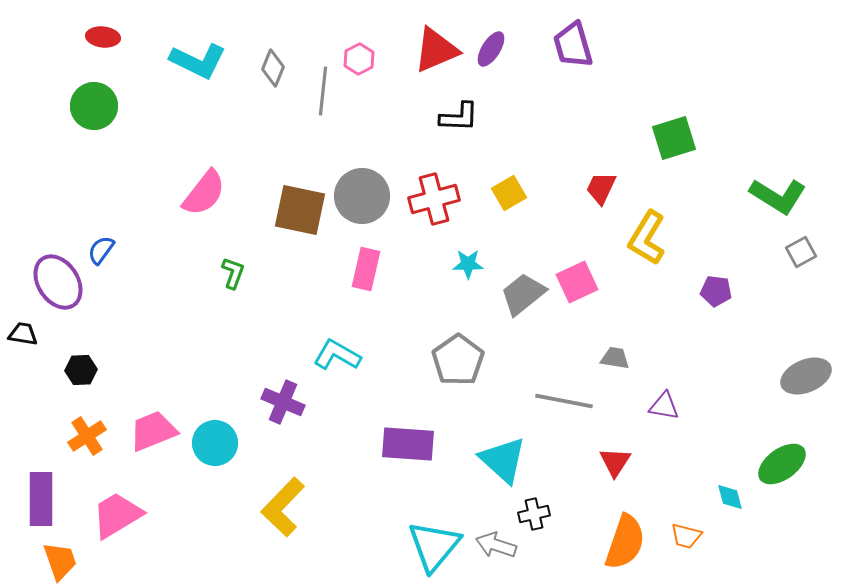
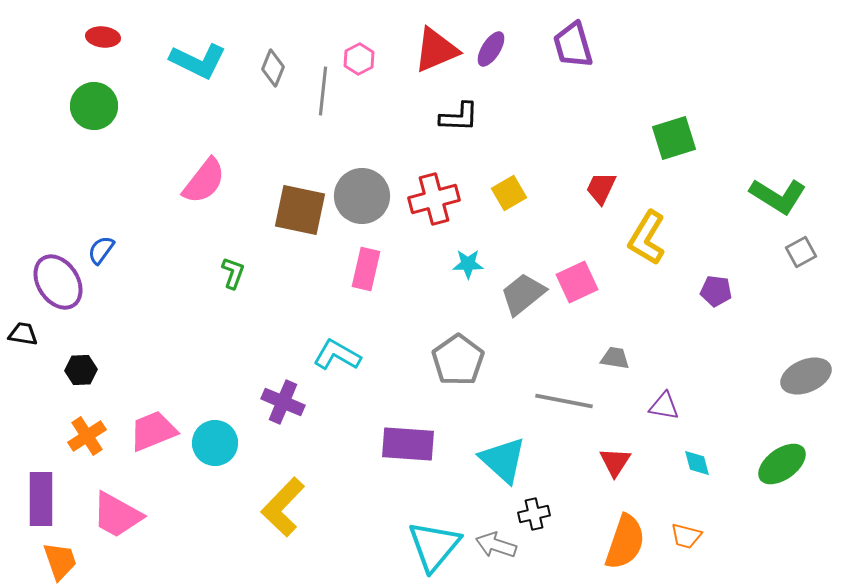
pink semicircle at (204, 193): moved 12 px up
cyan diamond at (730, 497): moved 33 px left, 34 px up
pink trapezoid at (117, 515): rotated 120 degrees counterclockwise
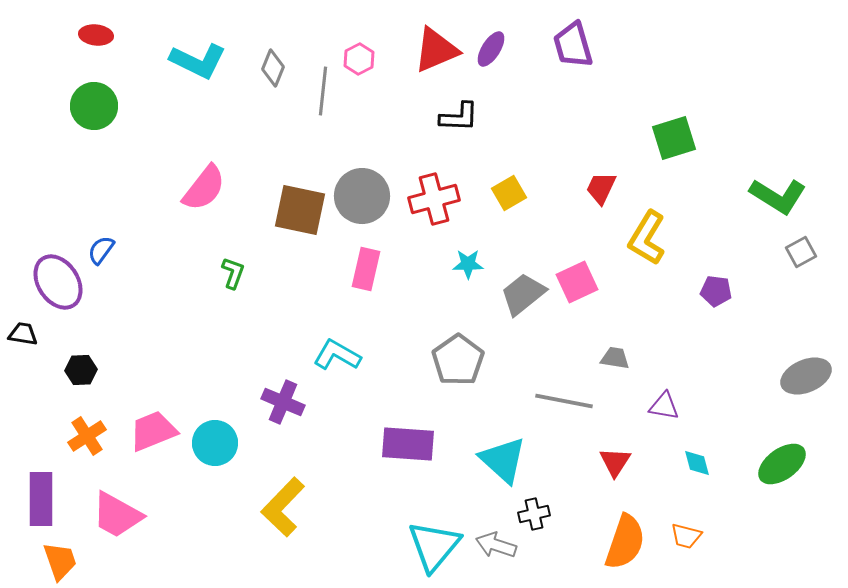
red ellipse at (103, 37): moved 7 px left, 2 px up
pink semicircle at (204, 181): moved 7 px down
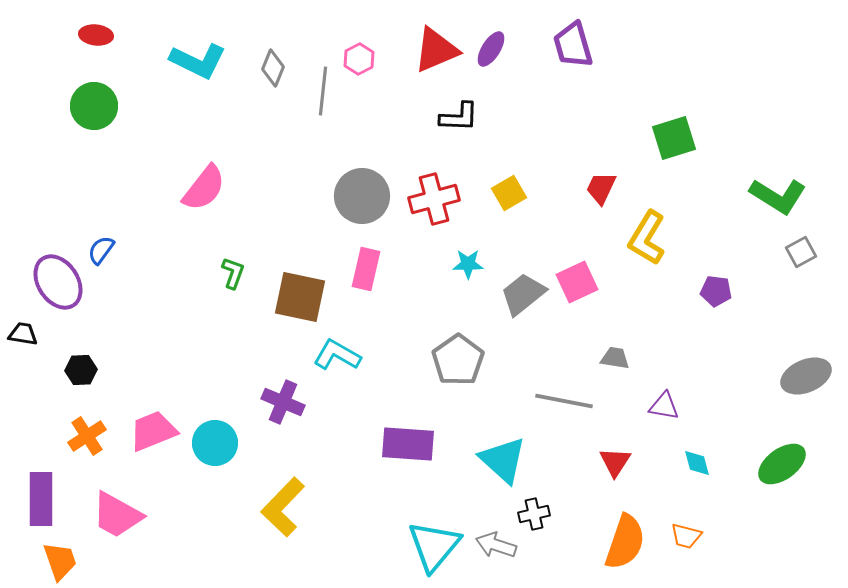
brown square at (300, 210): moved 87 px down
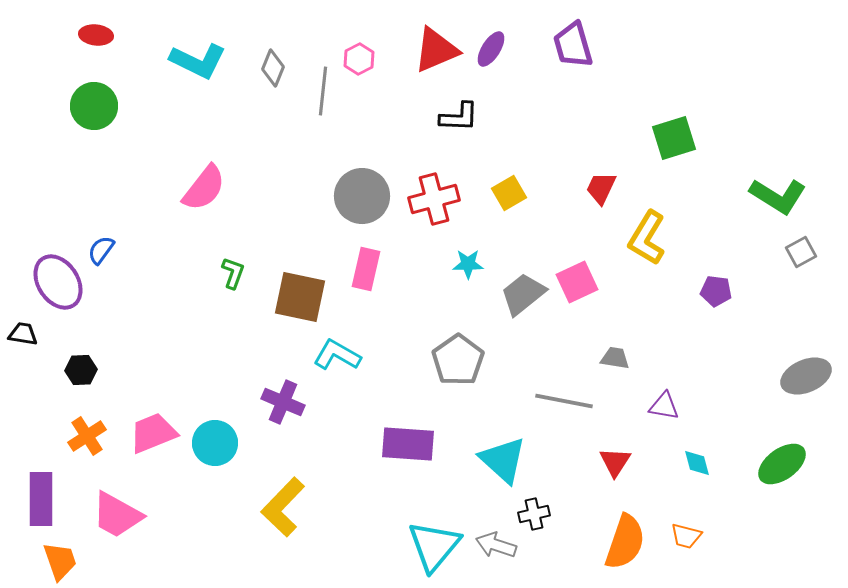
pink trapezoid at (153, 431): moved 2 px down
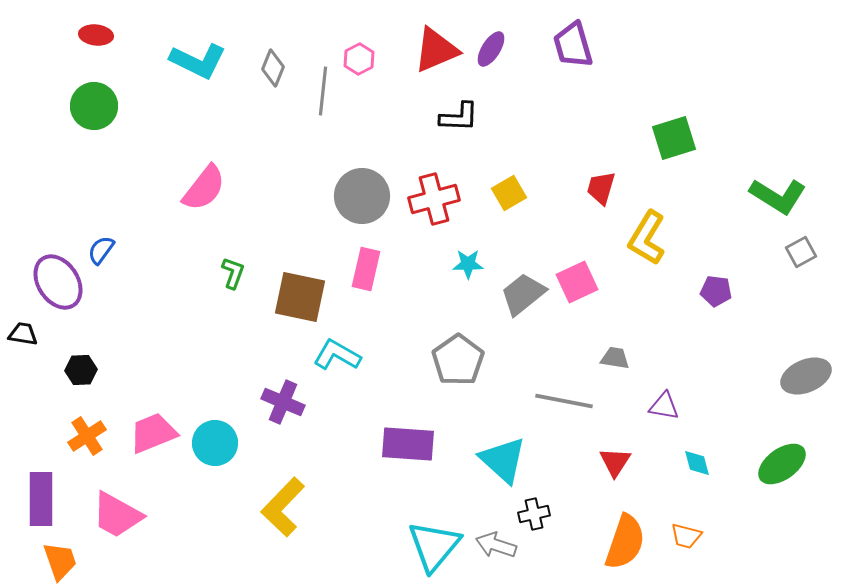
red trapezoid at (601, 188): rotated 9 degrees counterclockwise
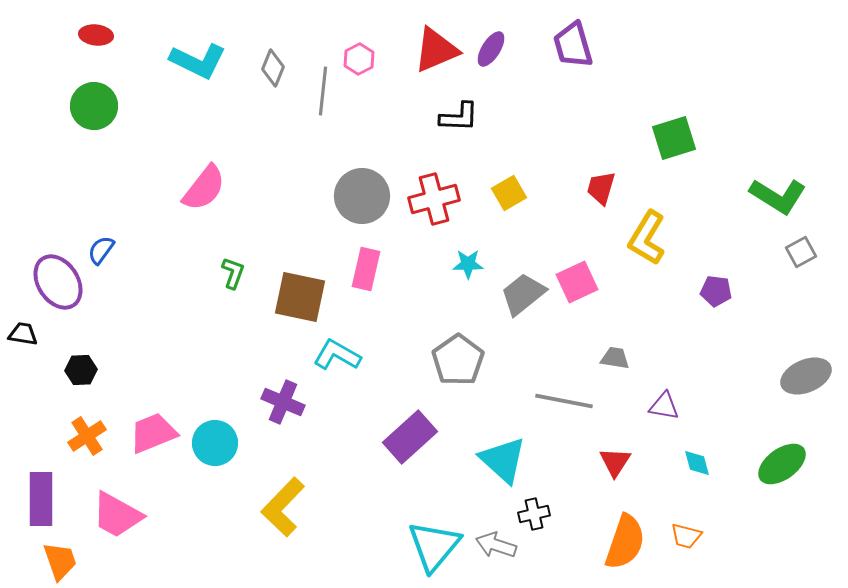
purple rectangle at (408, 444): moved 2 px right, 7 px up; rotated 46 degrees counterclockwise
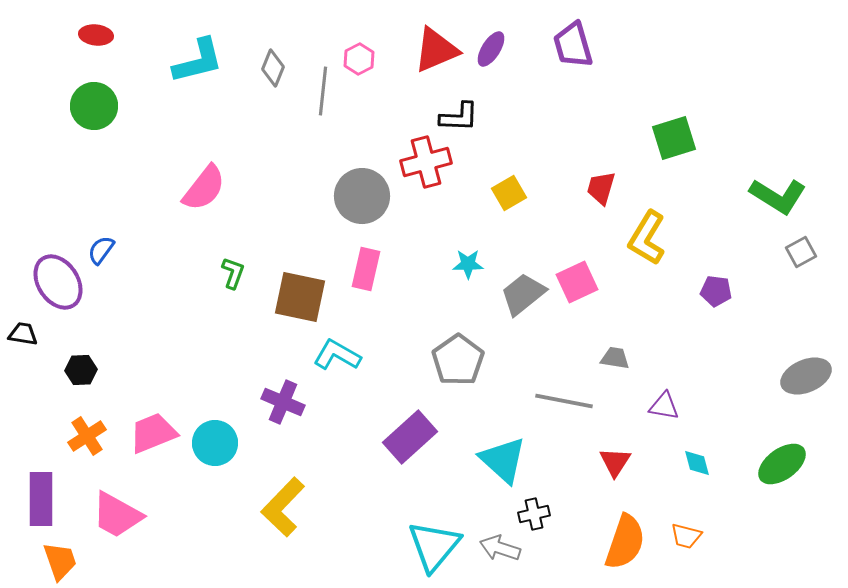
cyan L-shape at (198, 61): rotated 40 degrees counterclockwise
red cross at (434, 199): moved 8 px left, 37 px up
gray arrow at (496, 545): moved 4 px right, 3 px down
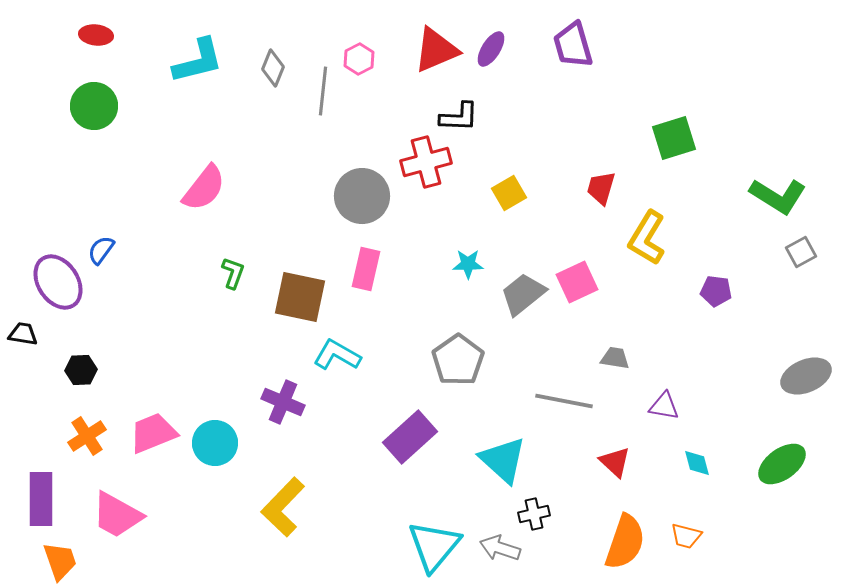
red triangle at (615, 462): rotated 20 degrees counterclockwise
